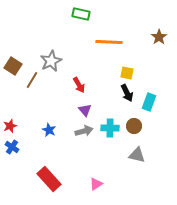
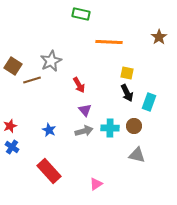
brown line: rotated 42 degrees clockwise
red rectangle: moved 8 px up
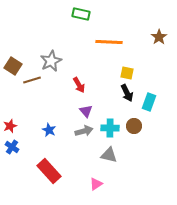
purple triangle: moved 1 px right, 1 px down
gray triangle: moved 28 px left
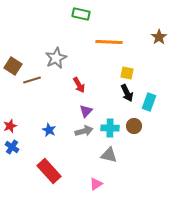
gray star: moved 5 px right, 3 px up
purple triangle: rotated 24 degrees clockwise
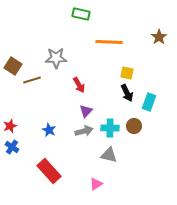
gray star: rotated 25 degrees clockwise
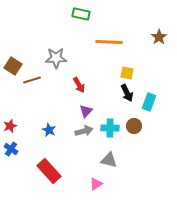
blue cross: moved 1 px left, 2 px down
gray triangle: moved 5 px down
